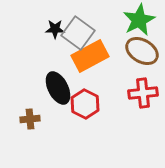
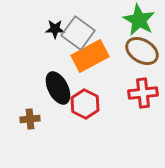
green star: rotated 16 degrees counterclockwise
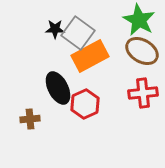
red hexagon: rotated 8 degrees clockwise
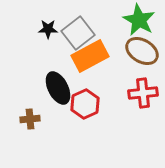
black star: moved 7 px left
gray square: rotated 16 degrees clockwise
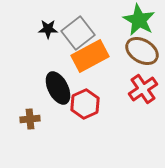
red cross: moved 4 px up; rotated 28 degrees counterclockwise
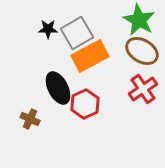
gray square: moved 1 px left; rotated 8 degrees clockwise
brown cross: rotated 30 degrees clockwise
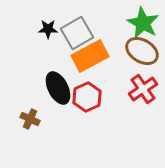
green star: moved 4 px right, 3 px down
red hexagon: moved 2 px right, 7 px up
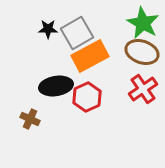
brown ellipse: moved 1 px down; rotated 12 degrees counterclockwise
black ellipse: moved 2 px left, 2 px up; rotated 72 degrees counterclockwise
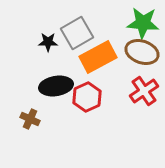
green star: rotated 24 degrees counterclockwise
black star: moved 13 px down
orange rectangle: moved 8 px right, 1 px down
red cross: moved 1 px right, 2 px down
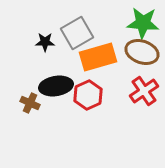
black star: moved 3 px left
orange rectangle: rotated 12 degrees clockwise
red hexagon: moved 1 px right, 2 px up
brown cross: moved 16 px up
